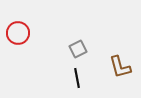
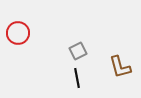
gray square: moved 2 px down
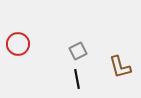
red circle: moved 11 px down
black line: moved 1 px down
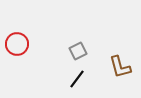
red circle: moved 1 px left
black line: rotated 48 degrees clockwise
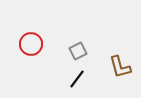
red circle: moved 14 px right
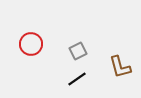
black line: rotated 18 degrees clockwise
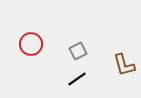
brown L-shape: moved 4 px right, 2 px up
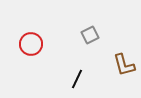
gray square: moved 12 px right, 16 px up
black line: rotated 30 degrees counterclockwise
